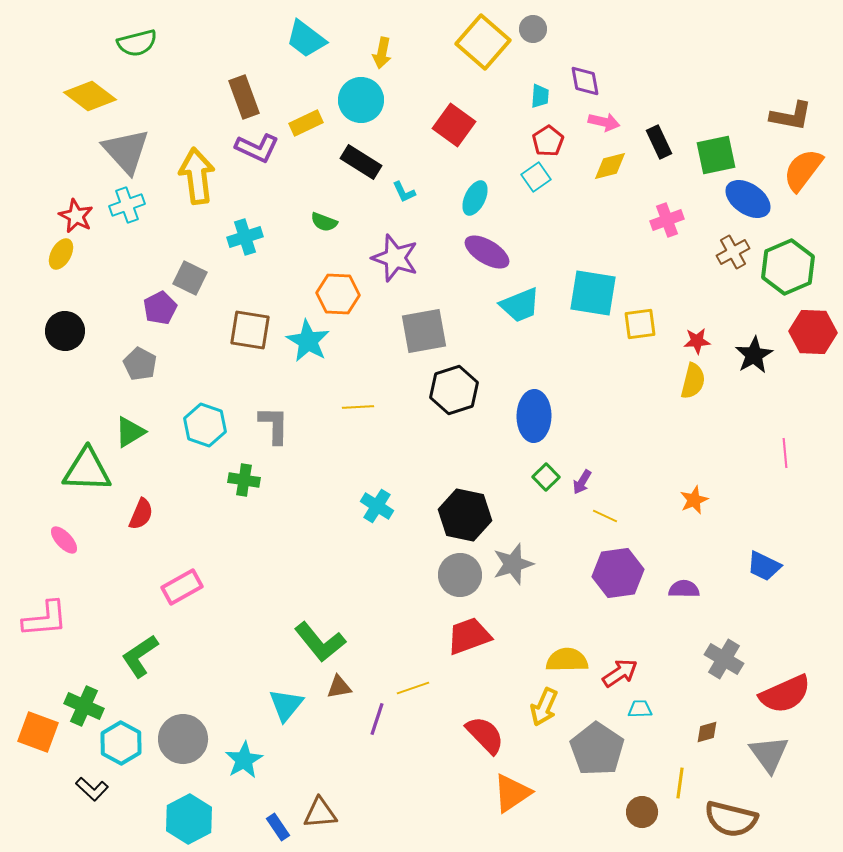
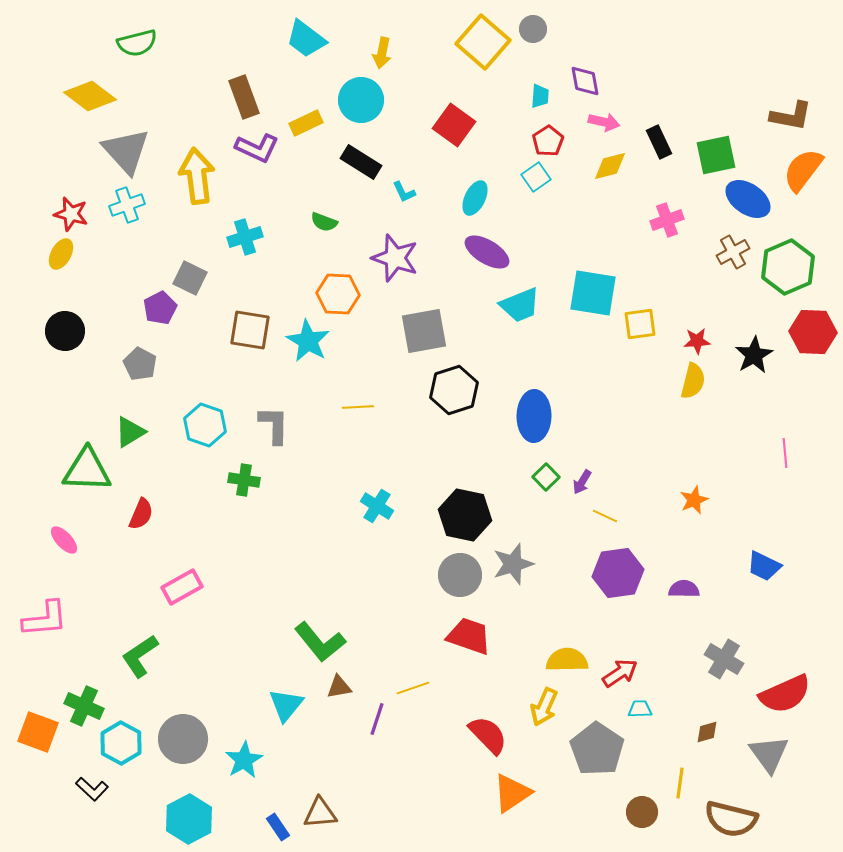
red star at (76, 216): moved 5 px left, 2 px up; rotated 12 degrees counterclockwise
red trapezoid at (469, 636): rotated 39 degrees clockwise
red semicircle at (485, 735): moved 3 px right
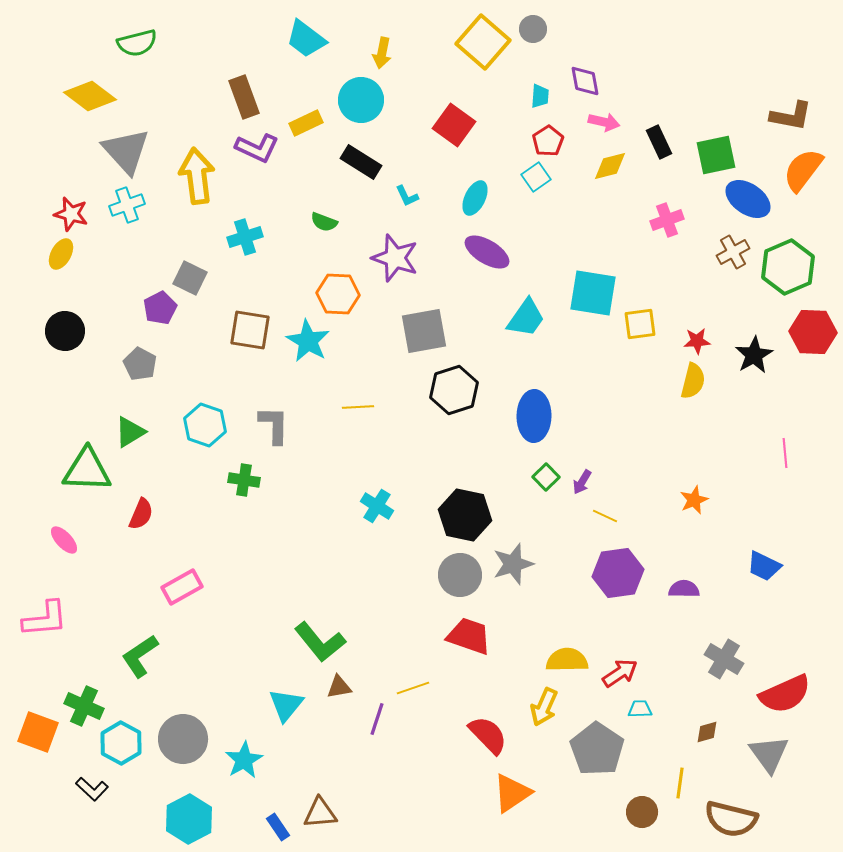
cyan L-shape at (404, 192): moved 3 px right, 4 px down
cyan trapezoid at (520, 305): moved 6 px right, 13 px down; rotated 33 degrees counterclockwise
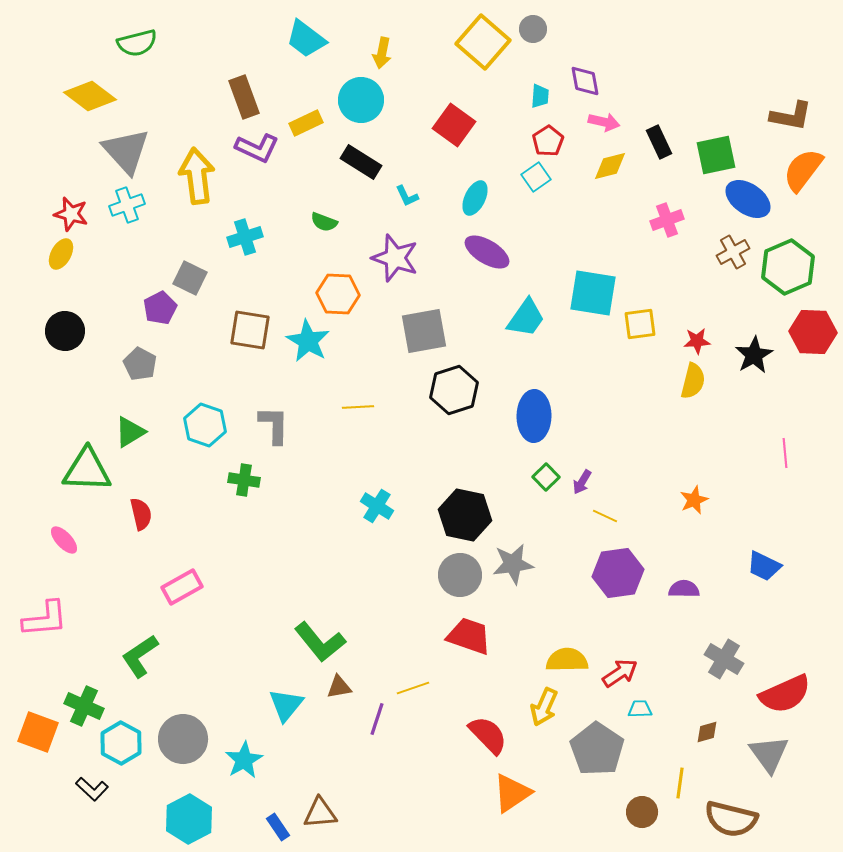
red semicircle at (141, 514): rotated 36 degrees counterclockwise
gray star at (513, 564): rotated 9 degrees clockwise
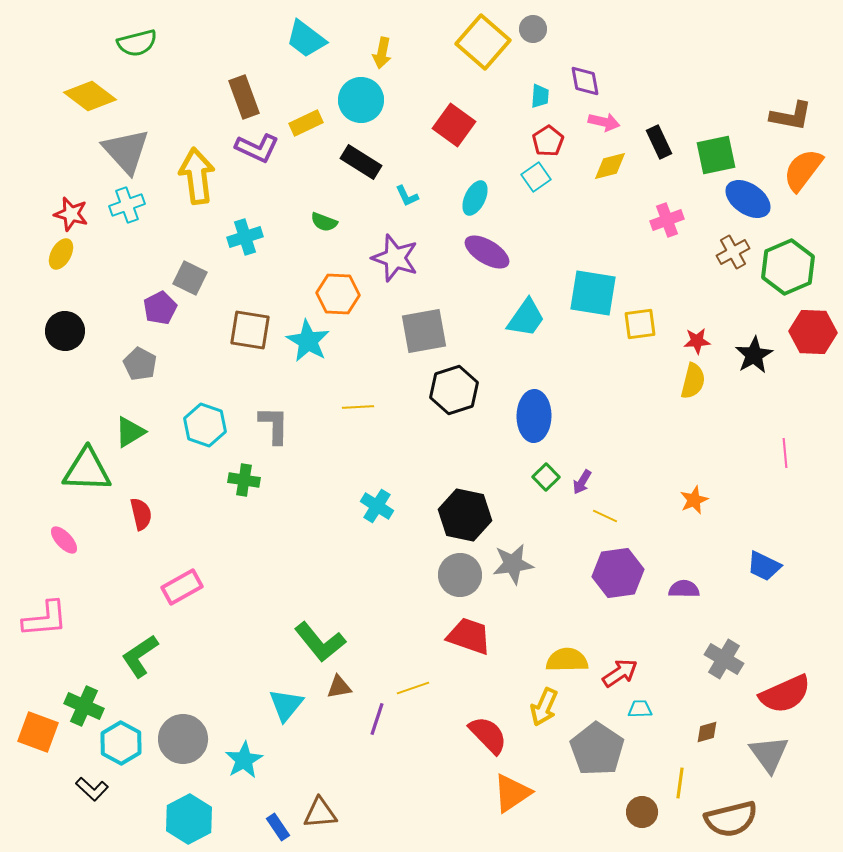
brown semicircle at (731, 819): rotated 28 degrees counterclockwise
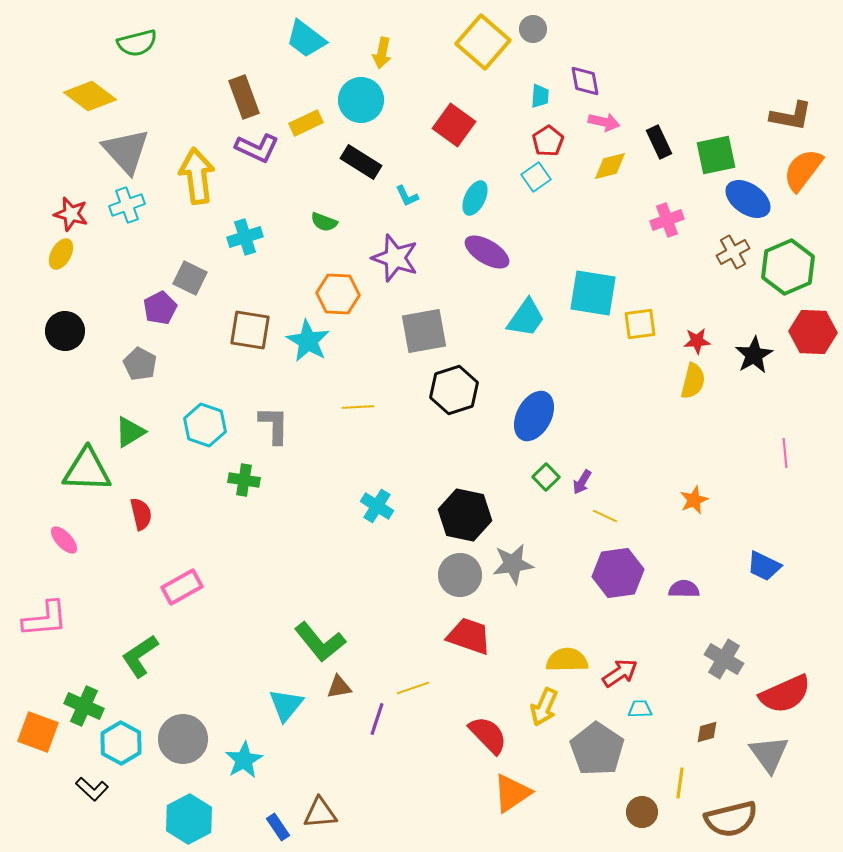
blue ellipse at (534, 416): rotated 27 degrees clockwise
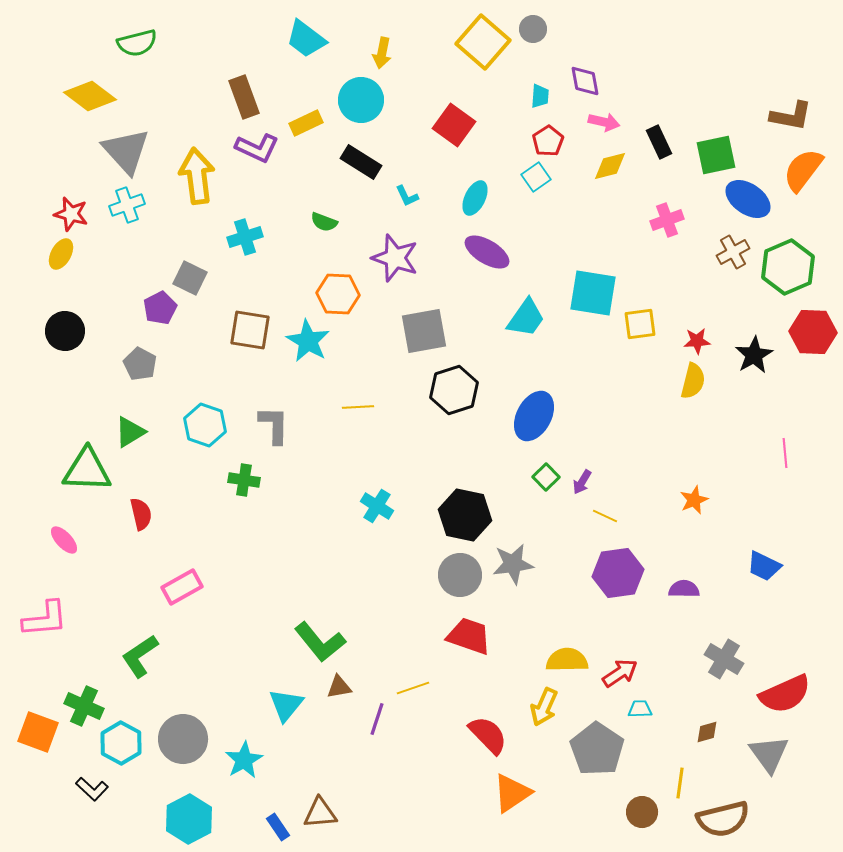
brown semicircle at (731, 819): moved 8 px left
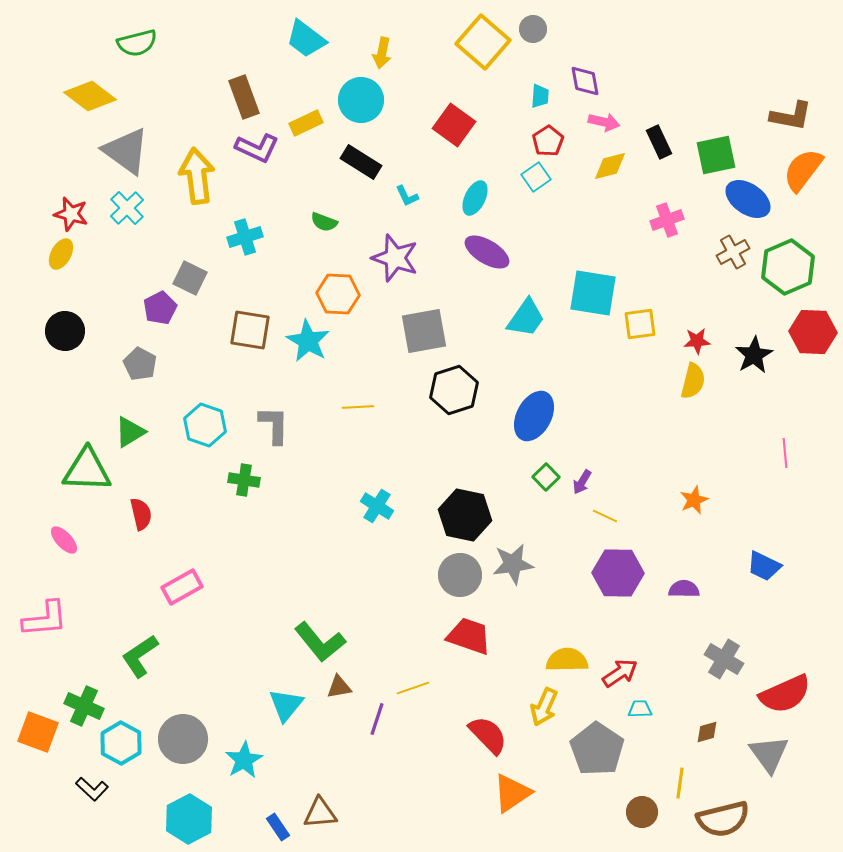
gray triangle at (126, 151): rotated 12 degrees counterclockwise
cyan cross at (127, 205): moved 3 px down; rotated 24 degrees counterclockwise
purple hexagon at (618, 573): rotated 9 degrees clockwise
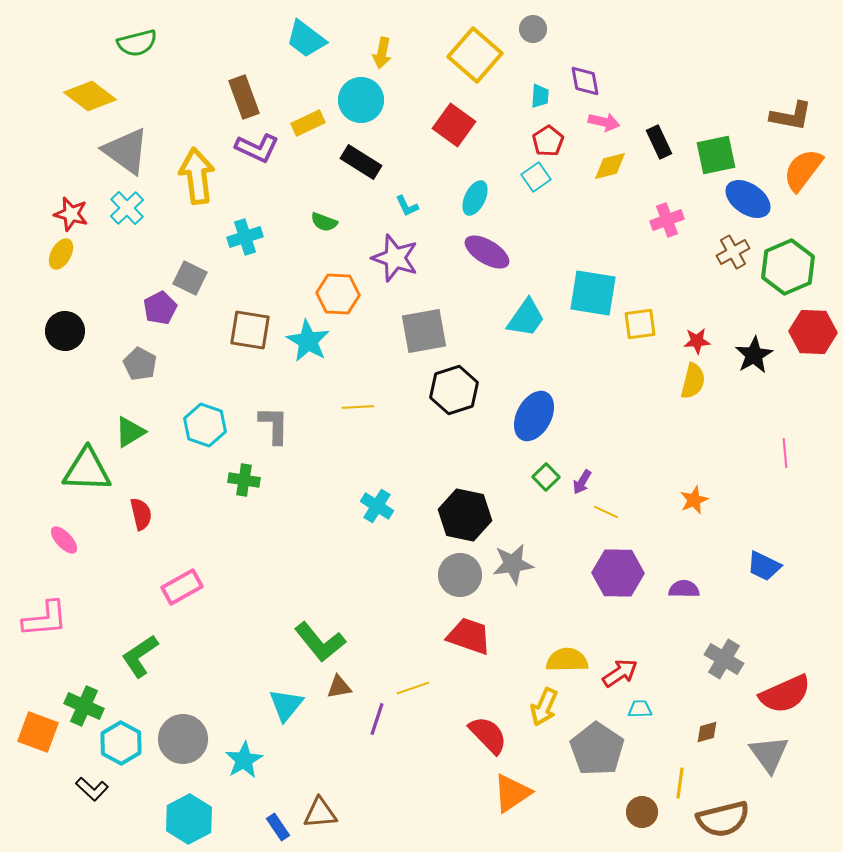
yellow square at (483, 42): moved 8 px left, 13 px down
yellow rectangle at (306, 123): moved 2 px right
cyan L-shape at (407, 196): moved 10 px down
yellow line at (605, 516): moved 1 px right, 4 px up
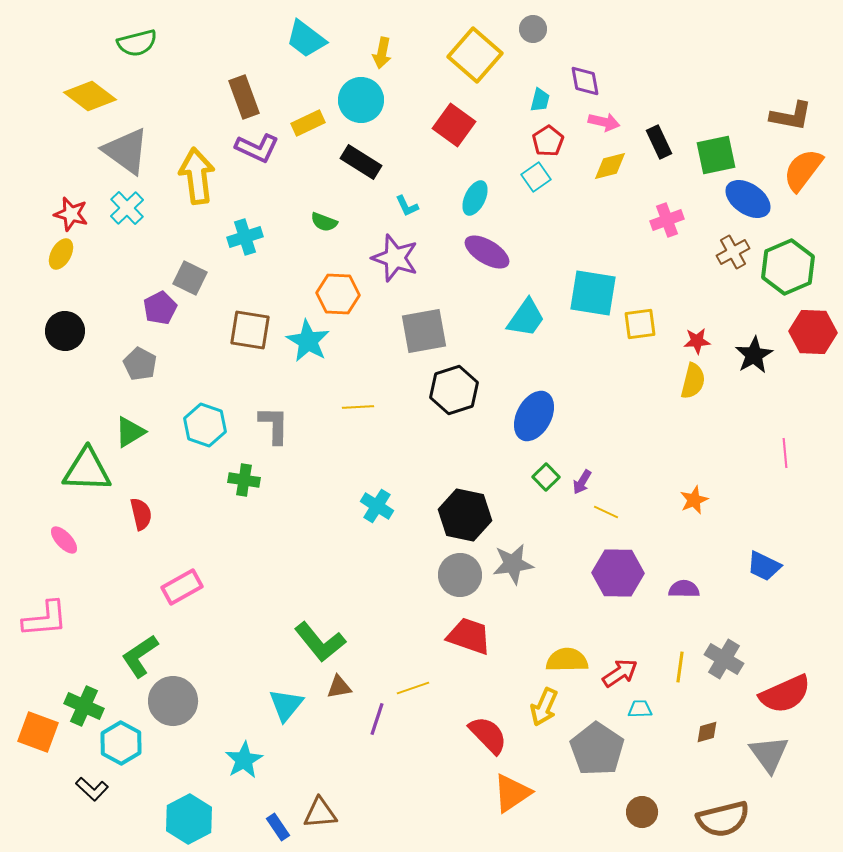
cyan trapezoid at (540, 96): moved 4 px down; rotated 10 degrees clockwise
gray circle at (183, 739): moved 10 px left, 38 px up
yellow line at (680, 783): moved 116 px up
